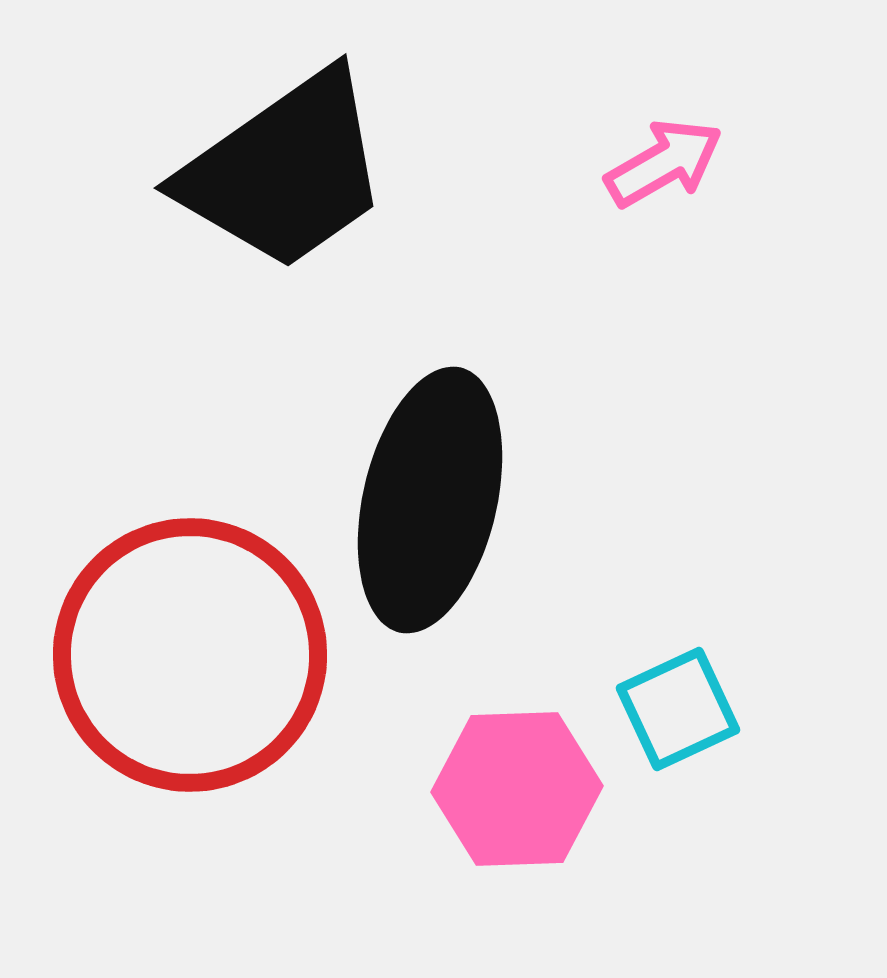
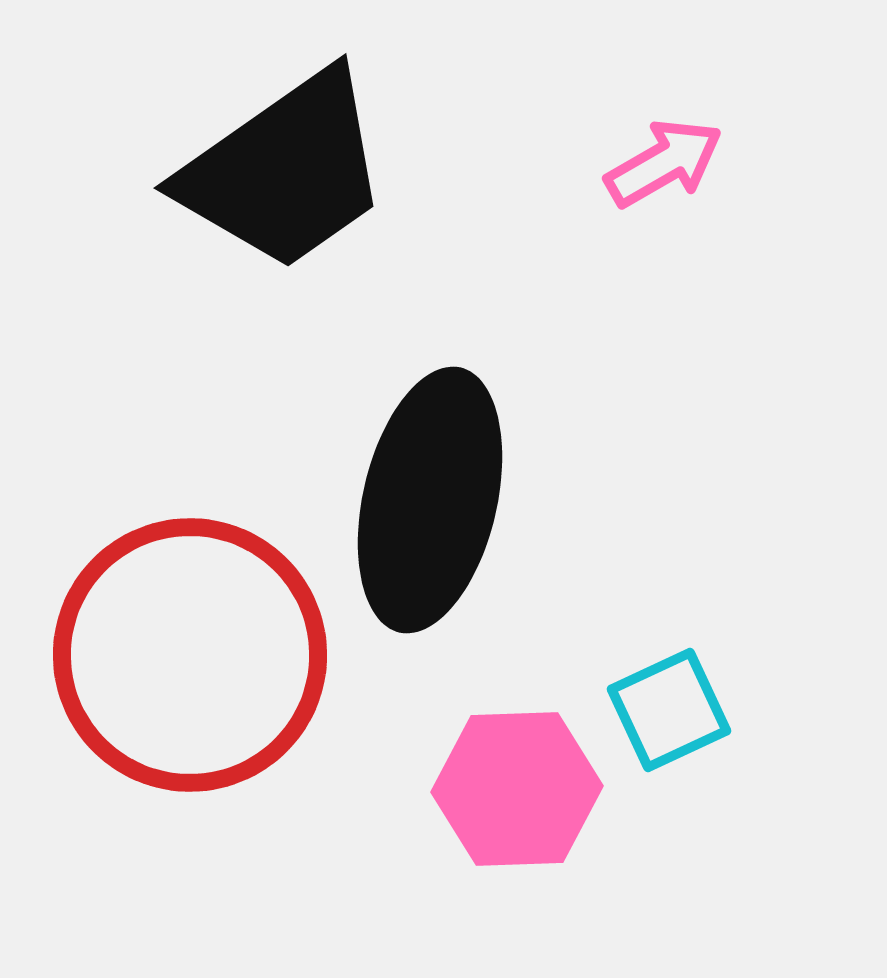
cyan square: moved 9 px left, 1 px down
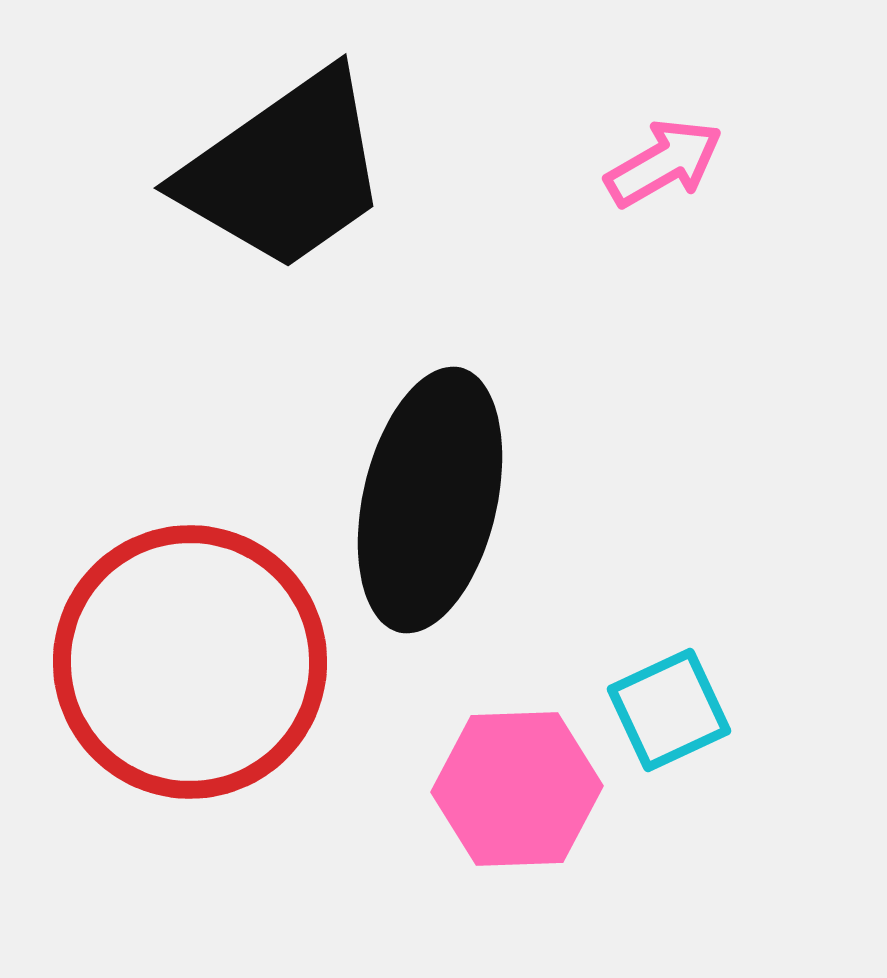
red circle: moved 7 px down
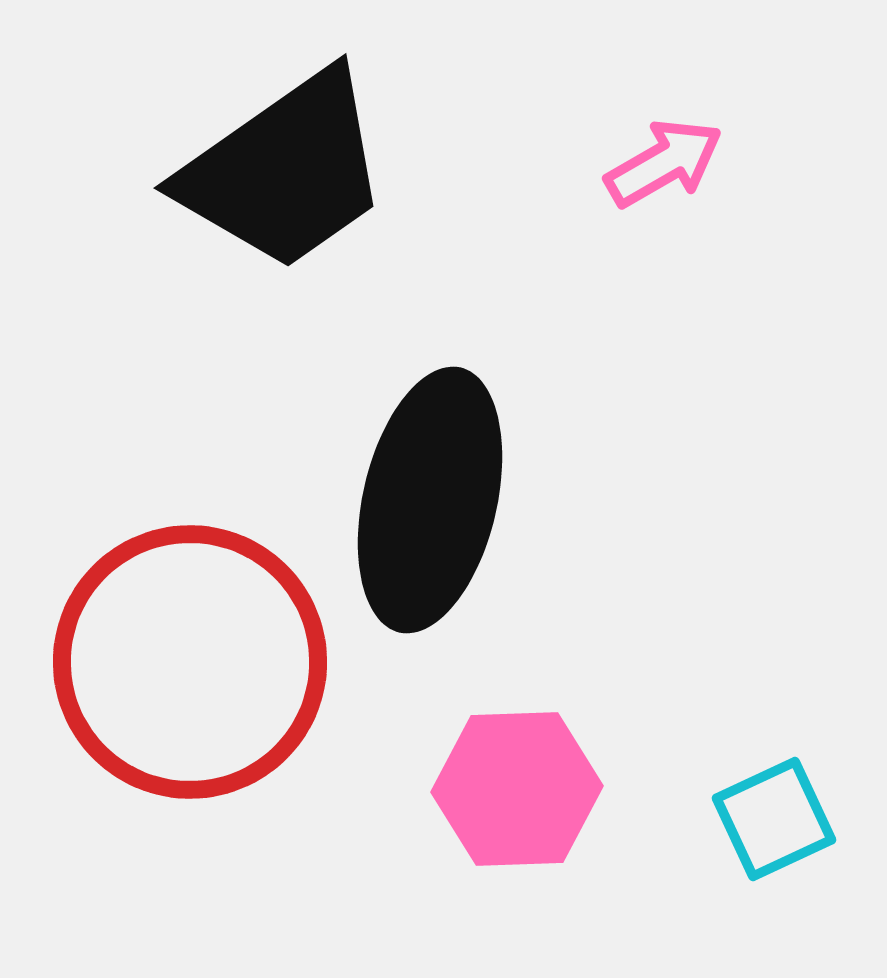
cyan square: moved 105 px right, 109 px down
